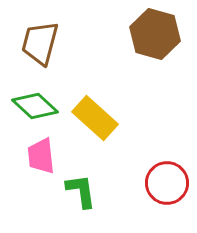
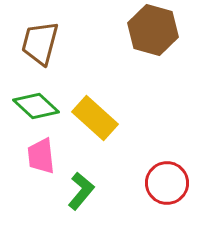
brown hexagon: moved 2 px left, 4 px up
green diamond: moved 1 px right
green L-shape: rotated 48 degrees clockwise
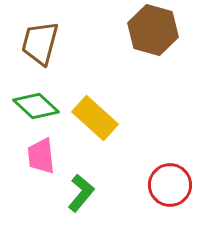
red circle: moved 3 px right, 2 px down
green L-shape: moved 2 px down
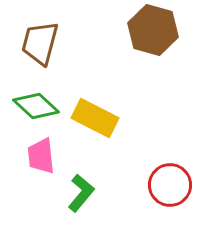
yellow rectangle: rotated 15 degrees counterclockwise
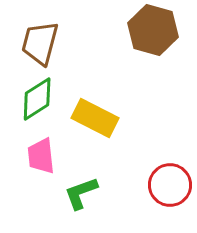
green diamond: moved 1 px right, 7 px up; rotated 75 degrees counterclockwise
green L-shape: rotated 150 degrees counterclockwise
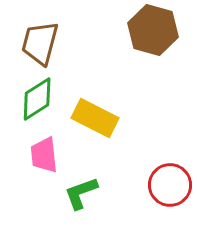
pink trapezoid: moved 3 px right, 1 px up
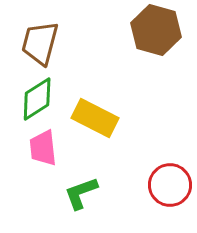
brown hexagon: moved 3 px right
pink trapezoid: moved 1 px left, 7 px up
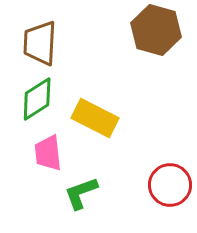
brown trapezoid: rotated 12 degrees counterclockwise
pink trapezoid: moved 5 px right, 5 px down
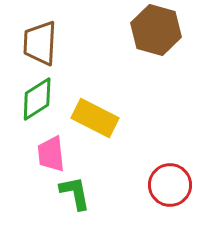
pink trapezoid: moved 3 px right, 1 px down
green L-shape: moved 6 px left; rotated 99 degrees clockwise
